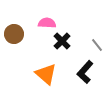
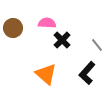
brown circle: moved 1 px left, 6 px up
black cross: moved 1 px up
black L-shape: moved 2 px right, 1 px down
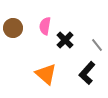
pink semicircle: moved 2 px left, 3 px down; rotated 84 degrees counterclockwise
black cross: moved 3 px right
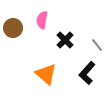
pink semicircle: moved 3 px left, 6 px up
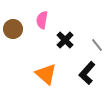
brown circle: moved 1 px down
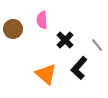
pink semicircle: rotated 12 degrees counterclockwise
black L-shape: moved 8 px left, 5 px up
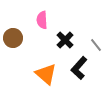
brown circle: moved 9 px down
gray line: moved 1 px left
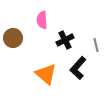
black cross: rotated 18 degrees clockwise
gray line: rotated 24 degrees clockwise
black L-shape: moved 1 px left
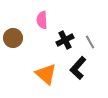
gray line: moved 6 px left, 3 px up; rotated 16 degrees counterclockwise
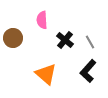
black cross: rotated 24 degrees counterclockwise
black L-shape: moved 10 px right, 3 px down
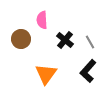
brown circle: moved 8 px right, 1 px down
orange triangle: rotated 25 degrees clockwise
